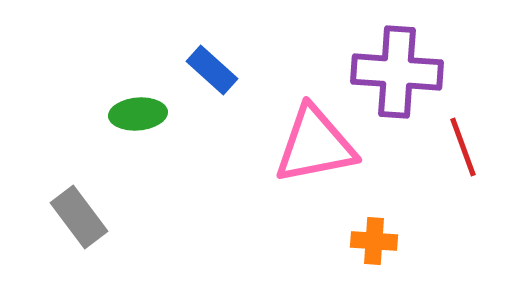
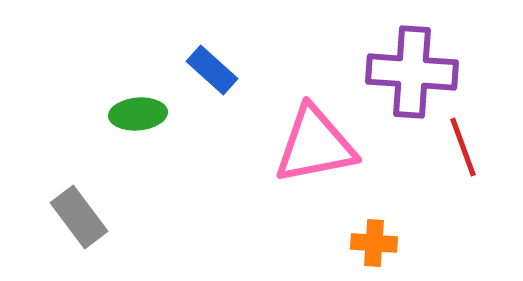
purple cross: moved 15 px right
orange cross: moved 2 px down
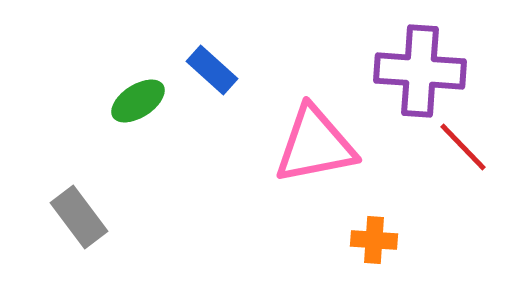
purple cross: moved 8 px right, 1 px up
green ellipse: moved 13 px up; rotated 28 degrees counterclockwise
red line: rotated 24 degrees counterclockwise
orange cross: moved 3 px up
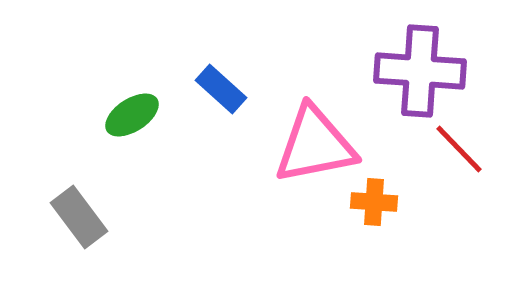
blue rectangle: moved 9 px right, 19 px down
green ellipse: moved 6 px left, 14 px down
red line: moved 4 px left, 2 px down
orange cross: moved 38 px up
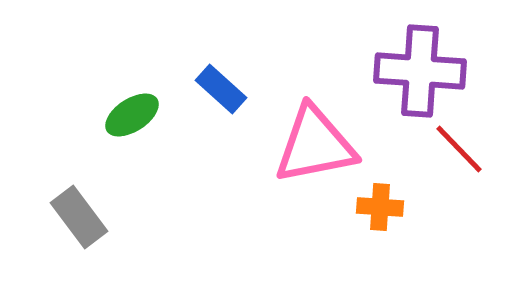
orange cross: moved 6 px right, 5 px down
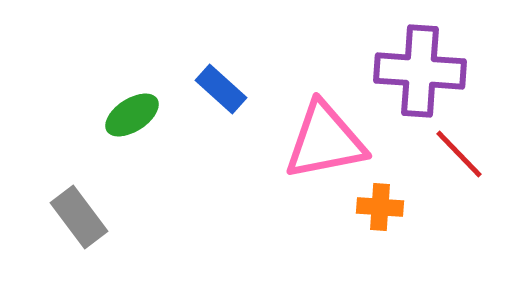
pink triangle: moved 10 px right, 4 px up
red line: moved 5 px down
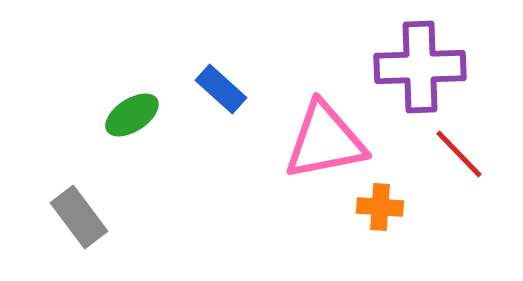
purple cross: moved 4 px up; rotated 6 degrees counterclockwise
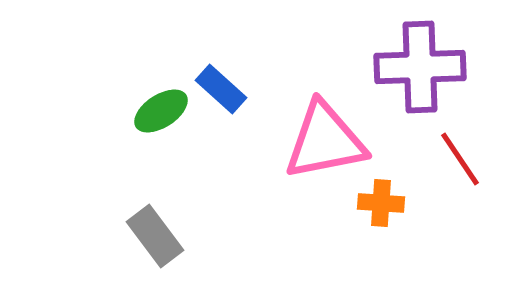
green ellipse: moved 29 px right, 4 px up
red line: moved 1 px right, 5 px down; rotated 10 degrees clockwise
orange cross: moved 1 px right, 4 px up
gray rectangle: moved 76 px right, 19 px down
